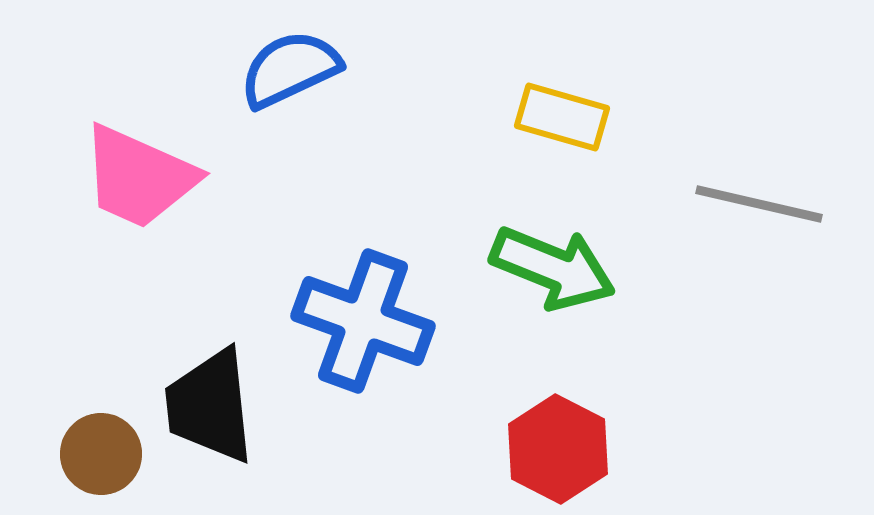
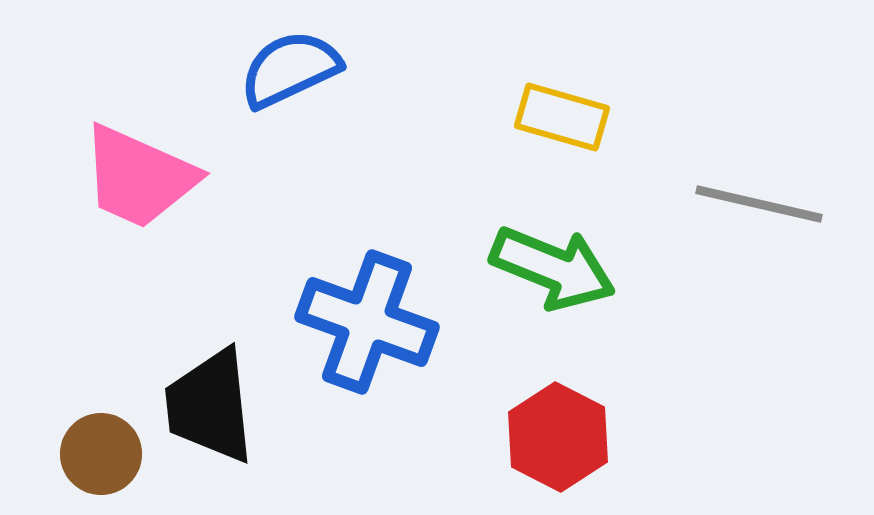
blue cross: moved 4 px right, 1 px down
red hexagon: moved 12 px up
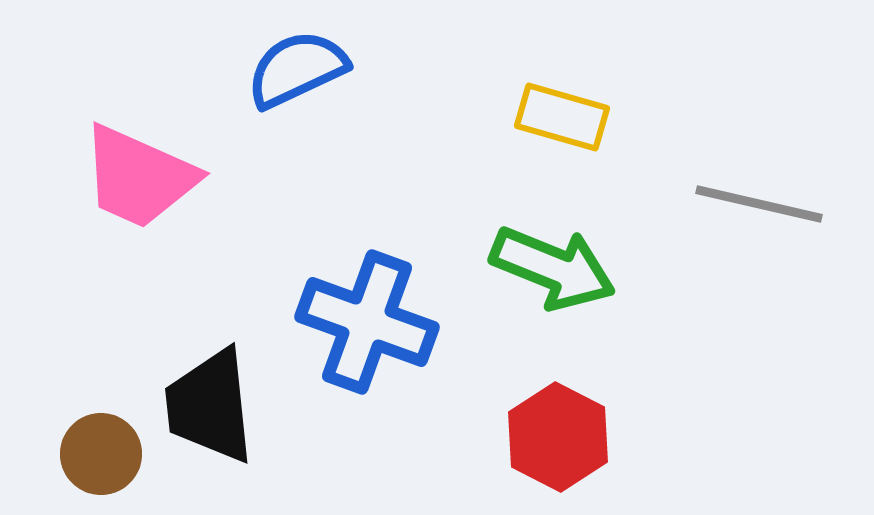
blue semicircle: moved 7 px right
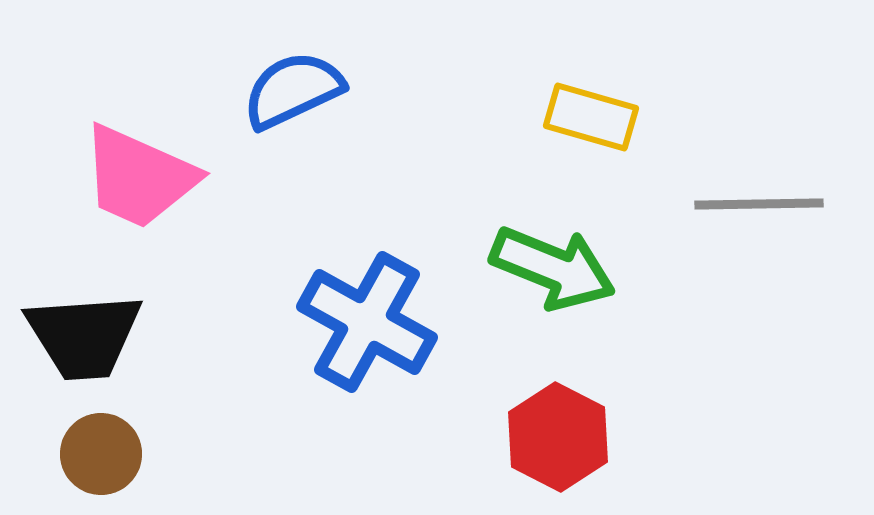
blue semicircle: moved 4 px left, 21 px down
yellow rectangle: moved 29 px right
gray line: rotated 14 degrees counterclockwise
blue cross: rotated 9 degrees clockwise
black trapezoid: moved 126 px left, 70 px up; rotated 88 degrees counterclockwise
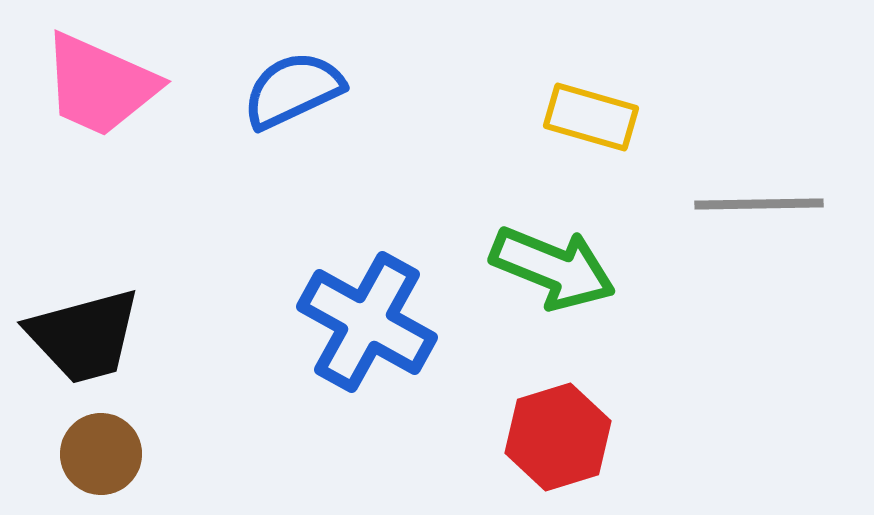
pink trapezoid: moved 39 px left, 92 px up
black trapezoid: rotated 11 degrees counterclockwise
red hexagon: rotated 16 degrees clockwise
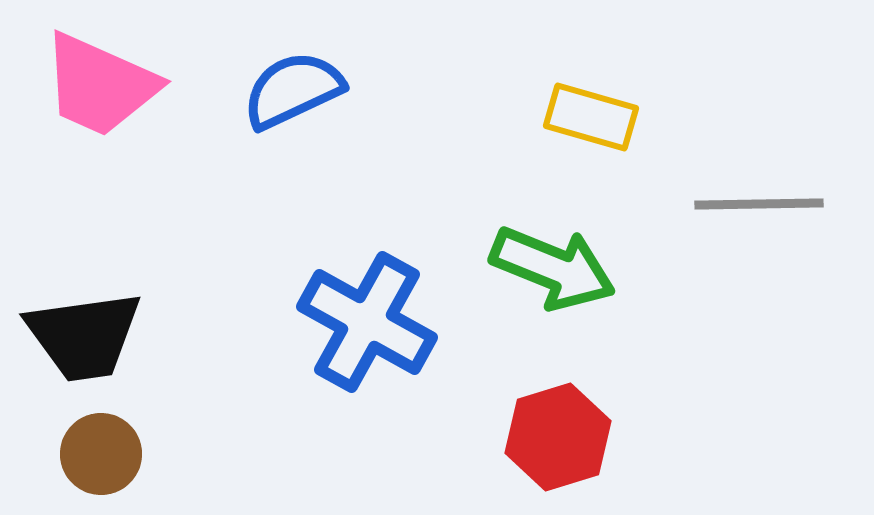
black trapezoid: rotated 7 degrees clockwise
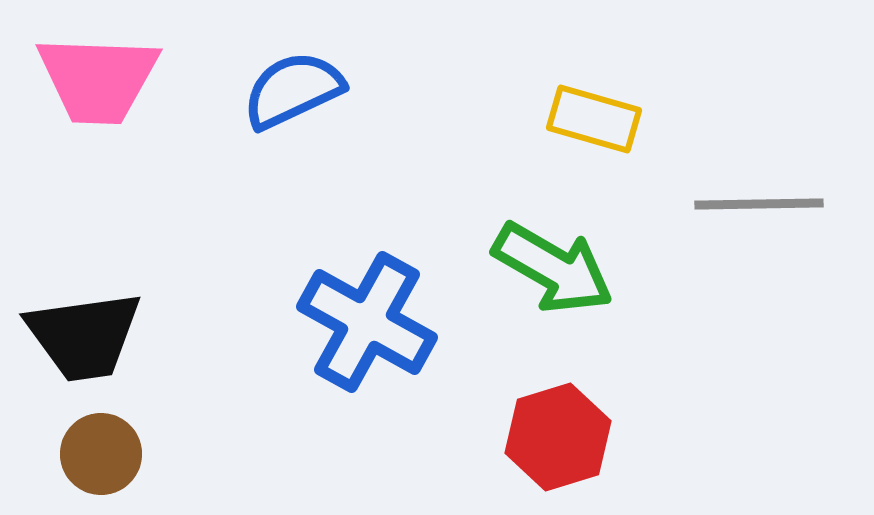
pink trapezoid: moved 2 px left, 6 px up; rotated 22 degrees counterclockwise
yellow rectangle: moved 3 px right, 2 px down
green arrow: rotated 8 degrees clockwise
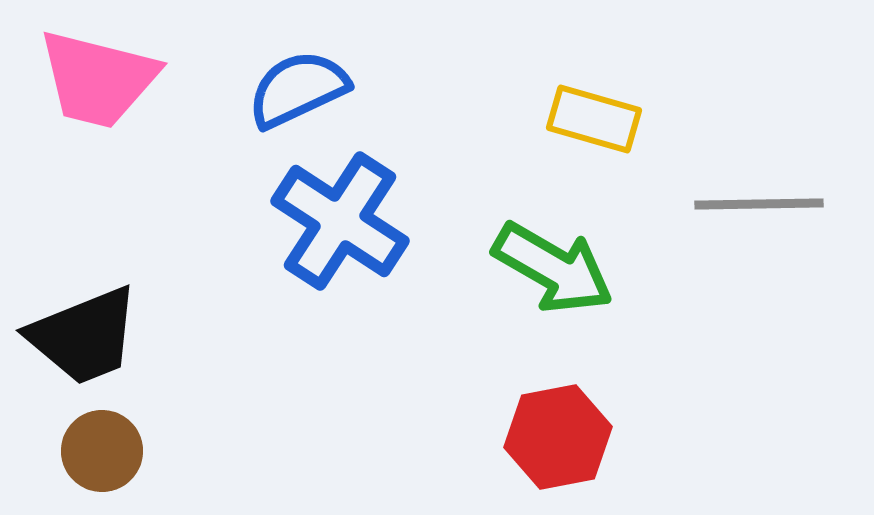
pink trapezoid: rotated 12 degrees clockwise
blue semicircle: moved 5 px right, 1 px up
blue cross: moved 27 px left, 101 px up; rotated 4 degrees clockwise
black trapezoid: rotated 14 degrees counterclockwise
red hexagon: rotated 6 degrees clockwise
brown circle: moved 1 px right, 3 px up
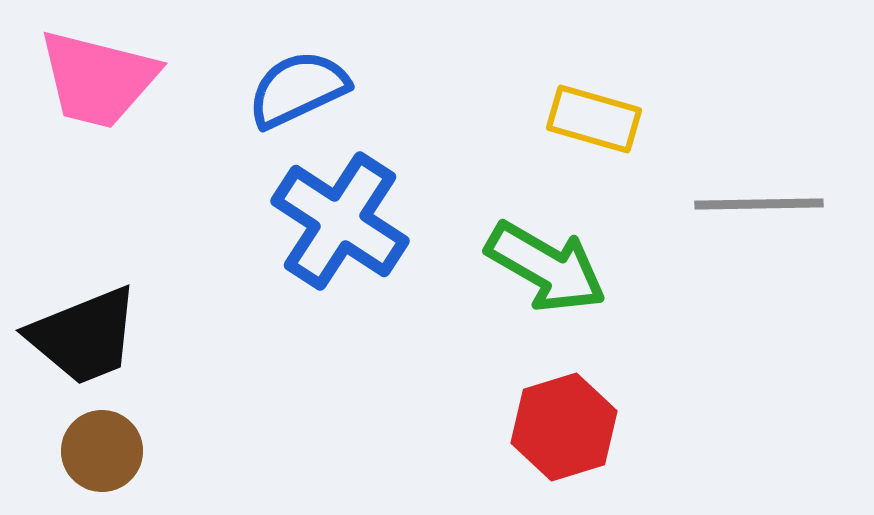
green arrow: moved 7 px left, 1 px up
red hexagon: moved 6 px right, 10 px up; rotated 6 degrees counterclockwise
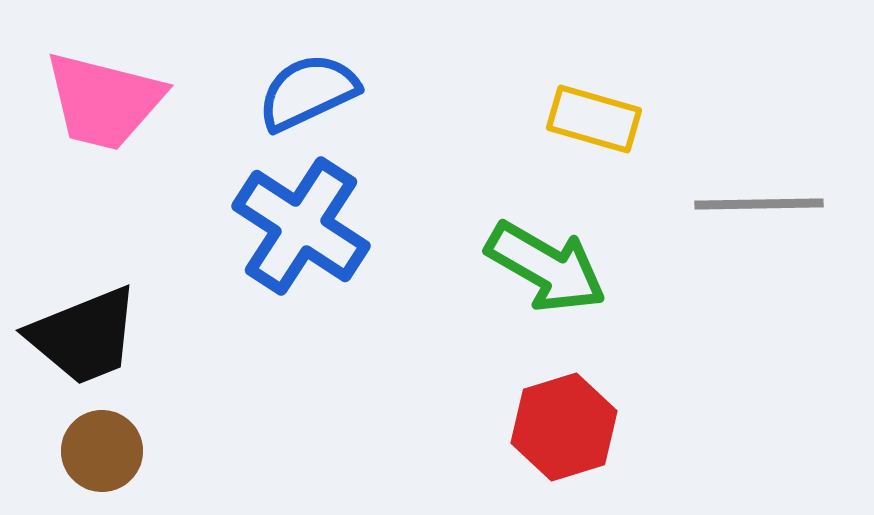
pink trapezoid: moved 6 px right, 22 px down
blue semicircle: moved 10 px right, 3 px down
blue cross: moved 39 px left, 5 px down
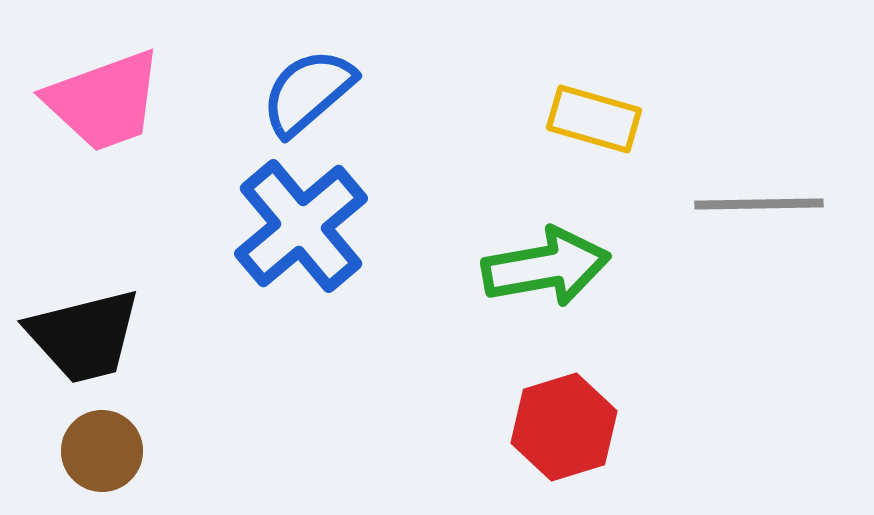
blue semicircle: rotated 16 degrees counterclockwise
pink trapezoid: rotated 34 degrees counterclockwise
blue cross: rotated 17 degrees clockwise
green arrow: rotated 40 degrees counterclockwise
black trapezoid: rotated 8 degrees clockwise
